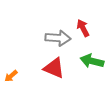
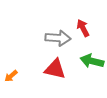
red triangle: moved 1 px right, 1 px down; rotated 10 degrees counterclockwise
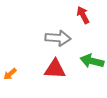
red arrow: moved 13 px up
red triangle: rotated 10 degrees counterclockwise
orange arrow: moved 1 px left, 2 px up
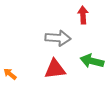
red arrow: rotated 24 degrees clockwise
red triangle: rotated 10 degrees counterclockwise
orange arrow: rotated 80 degrees clockwise
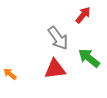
red arrow: rotated 42 degrees clockwise
gray arrow: rotated 50 degrees clockwise
green arrow: moved 3 px left, 3 px up; rotated 25 degrees clockwise
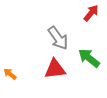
red arrow: moved 8 px right, 2 px up
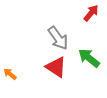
red triangle: moved 1 px right, 2 px up; rotated 40 degrees clockwise
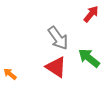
red arrow: moved 1 px down
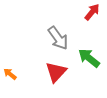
red arrow: moved 1 px right, 2 px up
red triangle: moved 5 px down; rotated 40 degrees clockwise
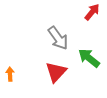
orange arrow: rotated 48 degrees clockwise
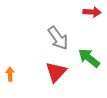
red arrow: rotated 54 degrees clockwise
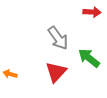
orange arrow: rotated 72 degrees counterclockwise
